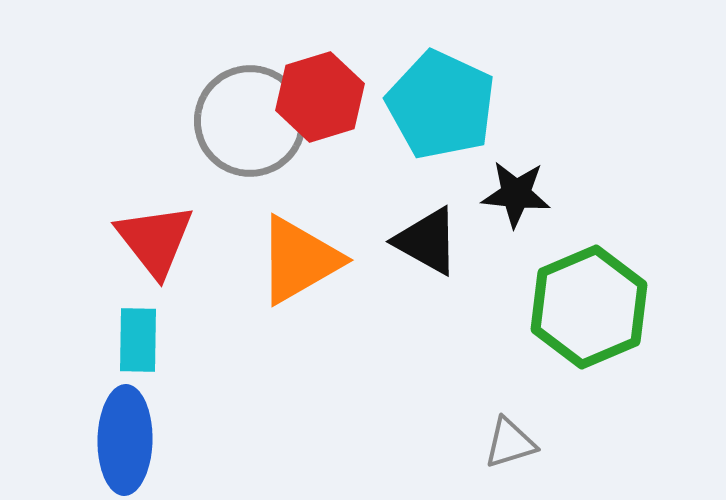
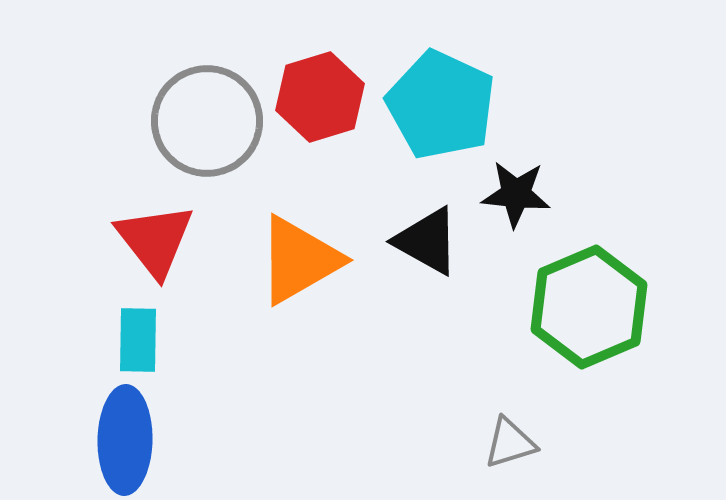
gray circle: moved 43 px left
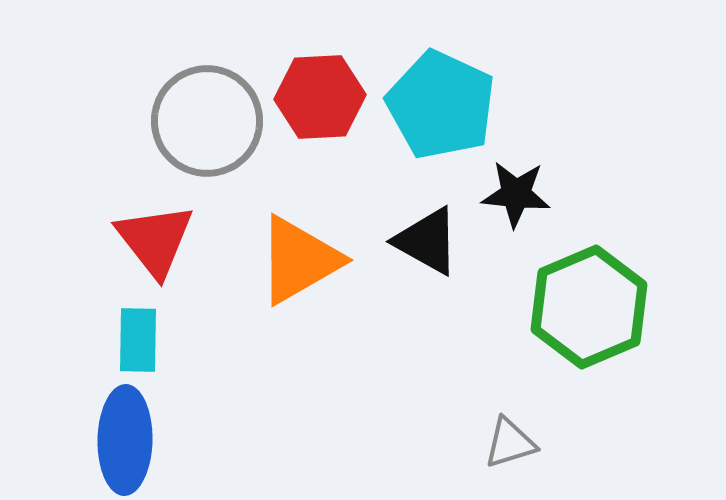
red hexagon: rotated 14 degrees clockwise
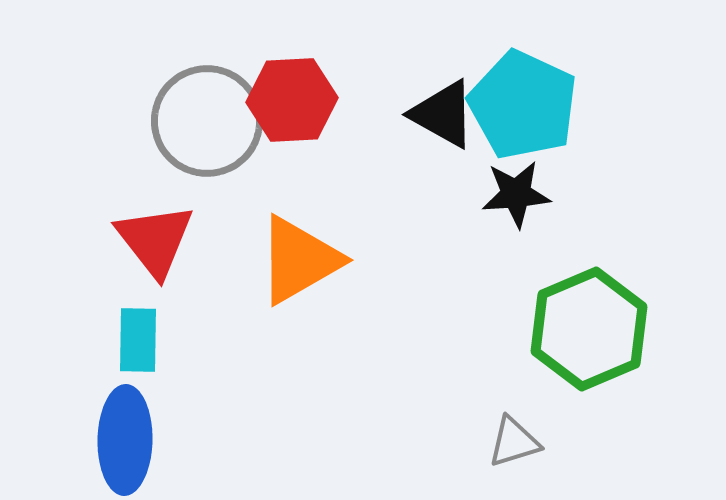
red hexagon: moved 28 px left, 3 px down
cyan pentagon: moved 82 px right
black star: rotated 10 degrees counterclockwise
black triangle: moved 16 px right, 127 px up
green hexagon: moved 22 px down
gray triangle: moved 4 px right, 1 px up
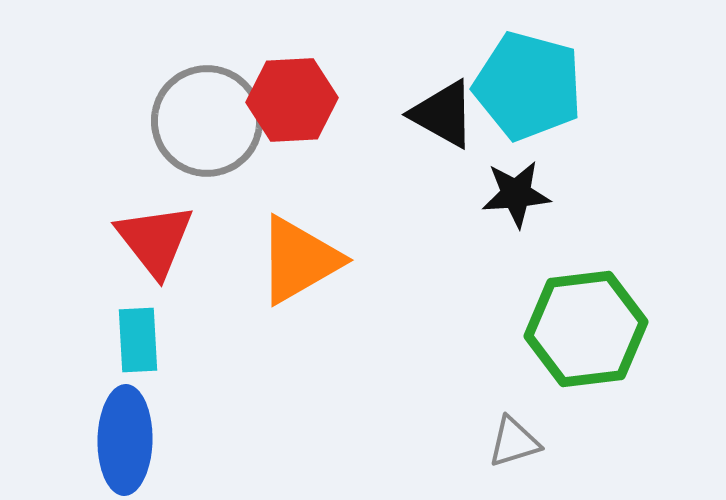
cyan pentagon: moved 5 px right, 19 px up; rotated 10 degrees counterclockwise
green hexagon: moved 3 px left; rotated 16 degrees clockwise
cyan rectangle: rotated 4 degrees counterclockwise
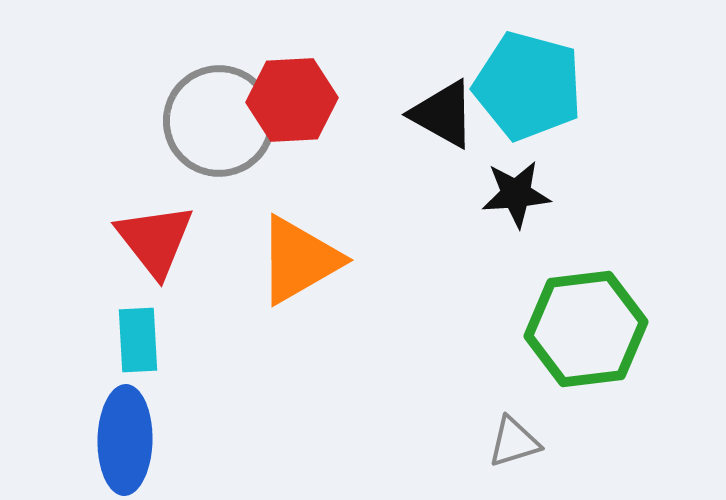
gray circle: moved 12 px right
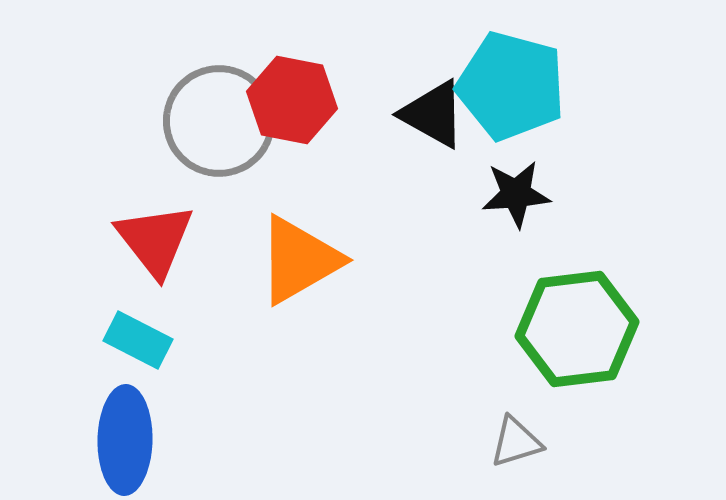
cyan pentagon: moved 17 px left
red hexagon: rotated 14 degrees clockwise
black triangle: moved 10 px left
green hexagon: moved 9 px left
cyan rectangle: rotated 60 degrees counterclockwise
gray triangle: moved 2 px right
